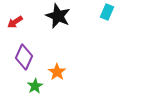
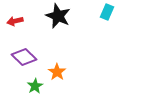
red arrow: moved 1 px up; rotated 21 degrees clockwise
purple diamond: rotated 70 degrees counterclockwise
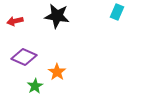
cyan rectangle: moved 10 px right
black star: moved 1 px left; rotated 15 degrees counterclockwise
purple diamond: rotated 20 degrees counterclockwise
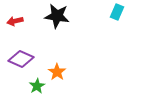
purple diamond: moved 3 px left, 2 px down
green star: moved 2 px right
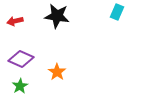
green star: moved 17 px left
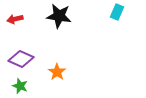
black star: moved 2 px right
red arrow: moved 2 px up
green star: rotated 21 degrees counterclockwise
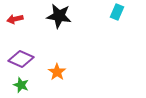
green star: moved 1 px right, 1 px up
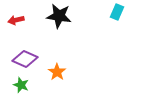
red arrow: moved 1 px right, 1 px down
purple diamond: moved 4 px right
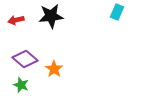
black star: moved 8 px left; rotated 15 degrees counterclockwise
purple diamond: rotated 15 degrees clockwise
orange star: moved 3 px left, 3 px up
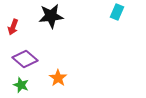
red arrow: moved 3 px left, 7 px down; rotated 56 degrees counterclockwise
orange star: moved 4 px right, 9 px down
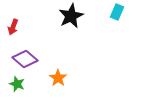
black star: moved 20 px right; rotated 20 degrees counterclockwise
green star: moved 4 px left, 1 px up
